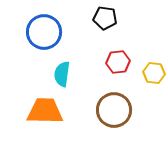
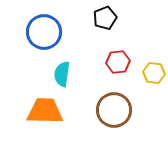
black pentagon: rotated 30 degrees counterclockwise
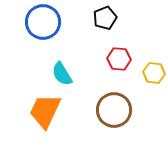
blue circle: moved 1 px left, 10 px up
red hexagon: moved 1 px right, 3 px up; rotated 10 degrees clockwise
cyan semicircle: rotated 40 degrees counterclockwise
orange trapezoid: rotated 66 degrees counterclockwise
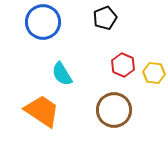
red hexagon: moved 4 px right, 6 px down; rotated 20 degrees clockwise
orange trapezoid: moved 3 px left; rotated 99 degrees clockwise
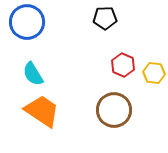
black pentagon: rotated 20 degrees clockwise
blue circle: moved 16 px left
cyan semicircle: moved 29 px left
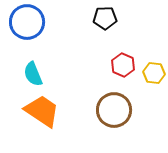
cyan semicircle: rotated 10 degrees clockwise
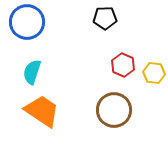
cyan semicircle: moved 1 px left, 2 px up; rotated 40 degrees clockwise
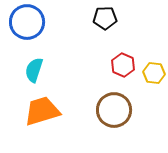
cyan semicircle: moved 2 px right, 2 px up
orange trapezoid: rotated 51 degrees counterclockwise
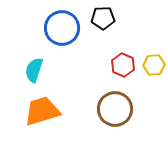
black pentagon: moved 2 px left
blue circle: moved 35 px right, 6 px down
yellow hexagon: moved 8 px up; rotated 10 degrees counterclockwise
brown circle: moved 1 px right, 1 px up
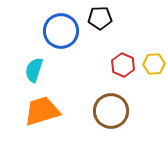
black pentagon: moved 3 px left
blue circle: moved 1 px left, 3 px down
yellow hexagon: moved 1 px up
brown circle: moved 4 px left, 2 px down
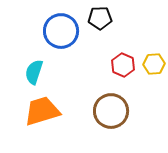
cyan semicircle: moved 2 px down
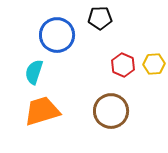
blue circle: moved 4 px left, 4 px down
